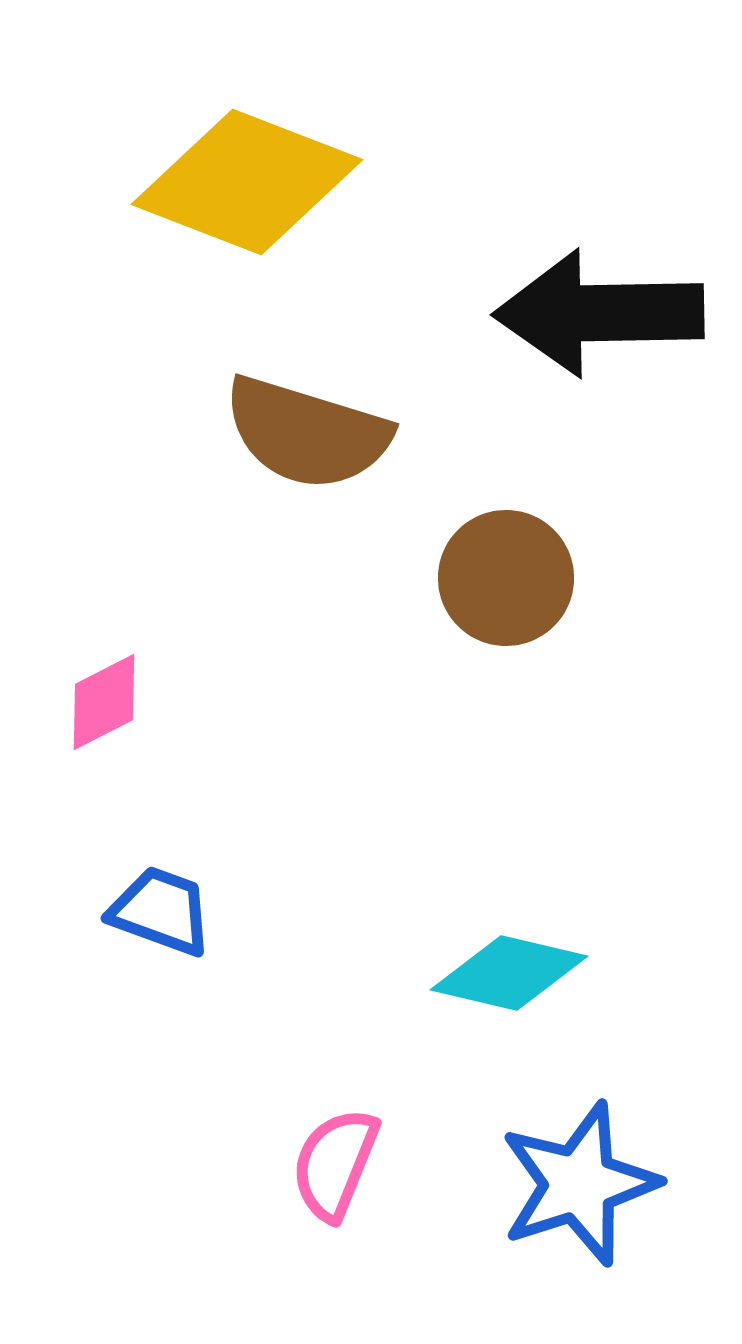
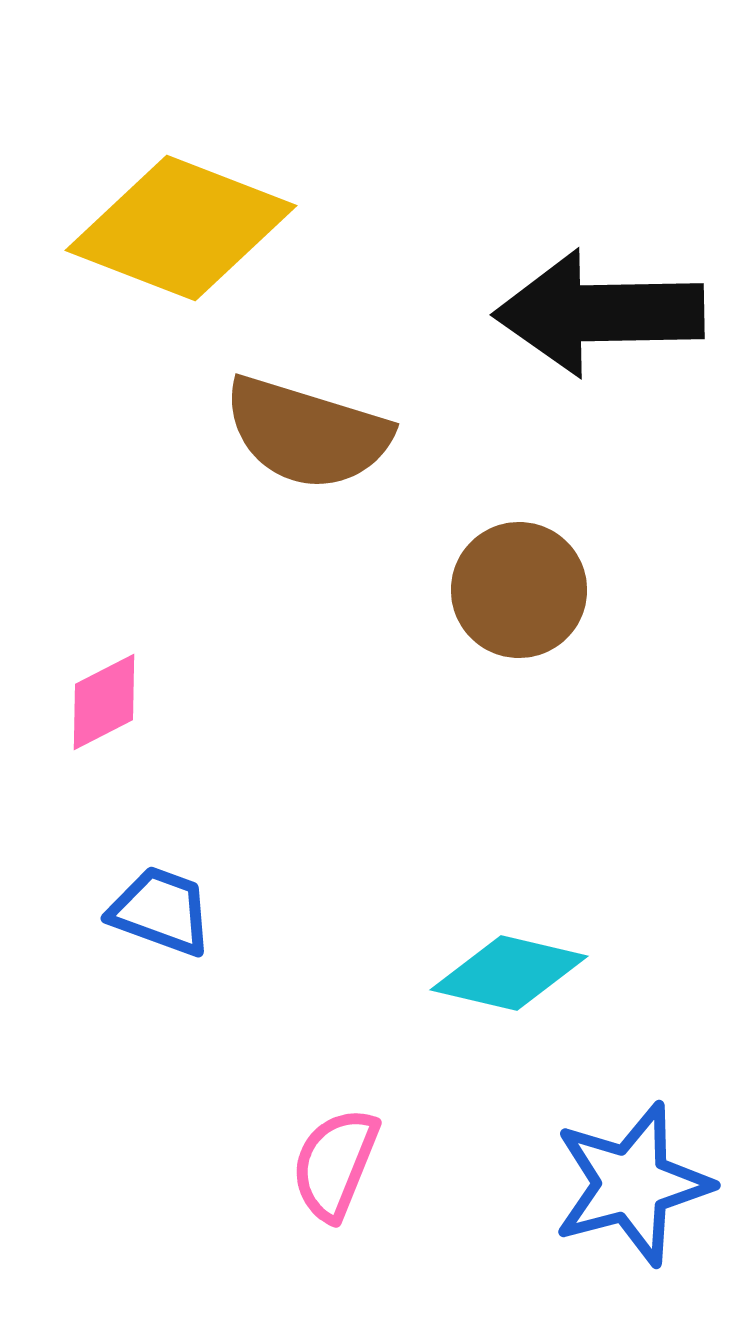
yellow diamond: moved 66 px left, 46 px down
brown circle: moved 13 px right, 12 px down
blue star: moved 53 px right; rotated 3 degrees clockwise
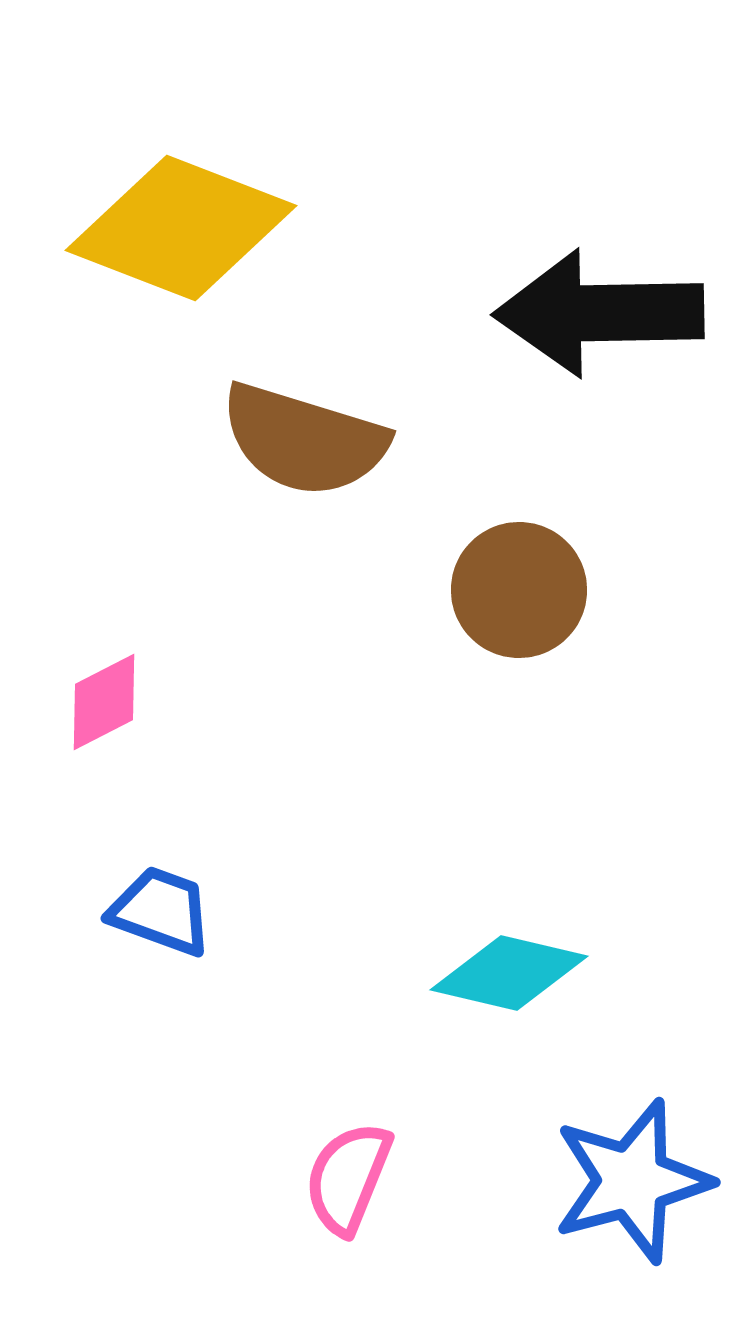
brown semicircle: moved 3 px left, 7 px down
pink semicircle: moved 13 px right, 14 px down
blue star: moved 3 px up
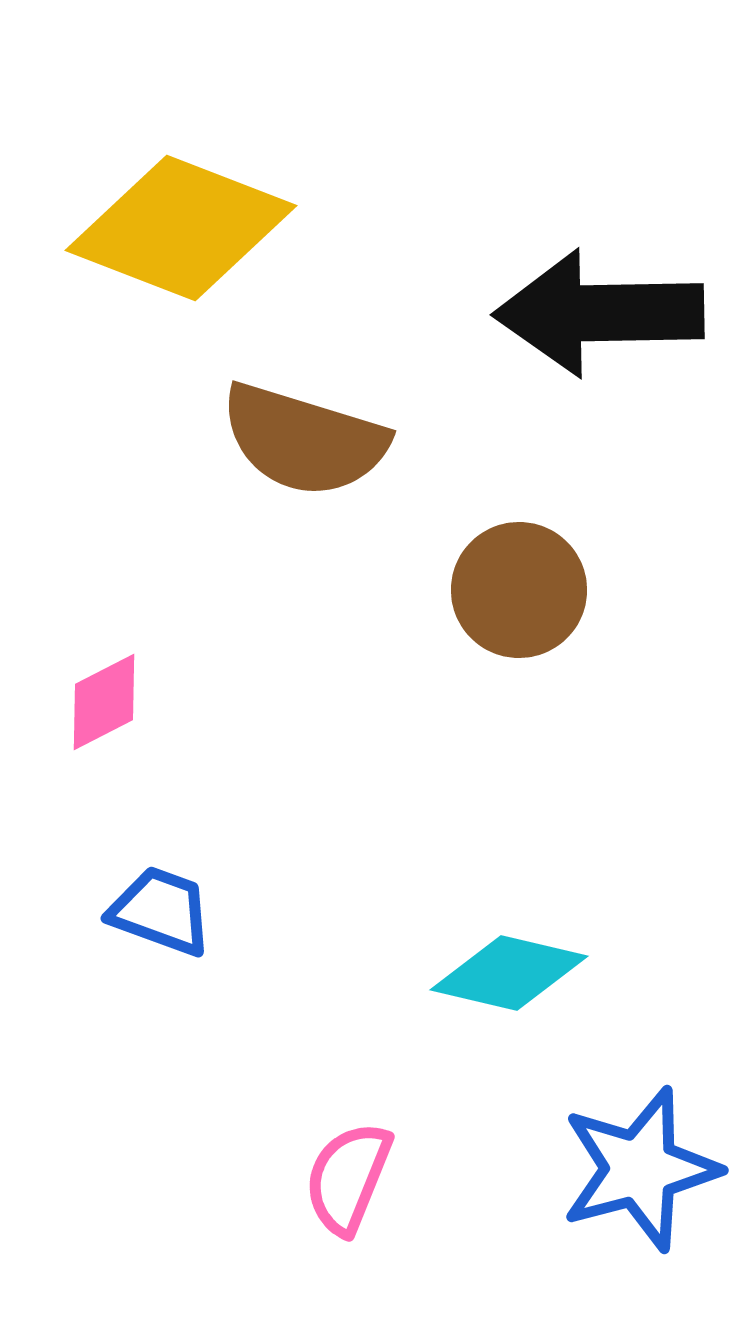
blue star: moved 8 px right, 12 px up
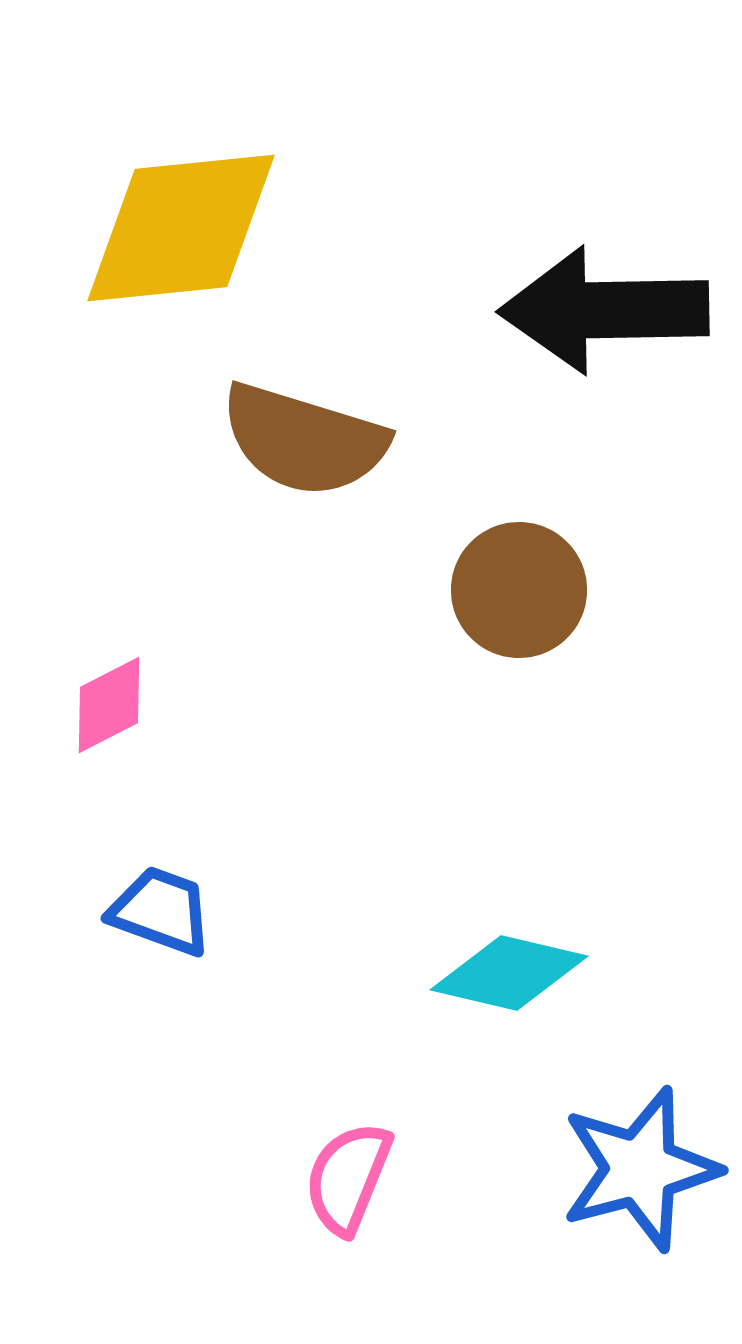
yellow diamond: rotated 27 degrees counterclockwise
black arrow: moved 5 px right, 3 px up
pink diamond: moved 5 px right, 3 px down
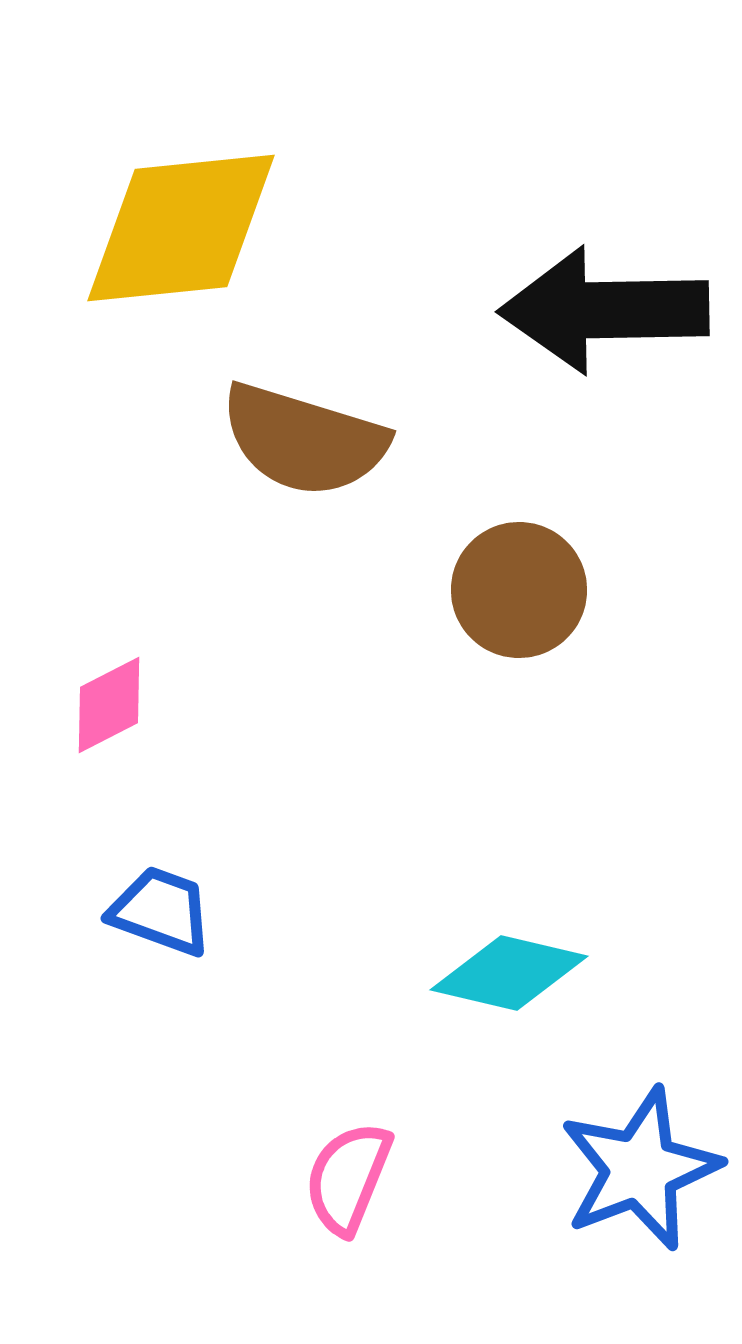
blue star: rotated 6 degrees counterclockwise
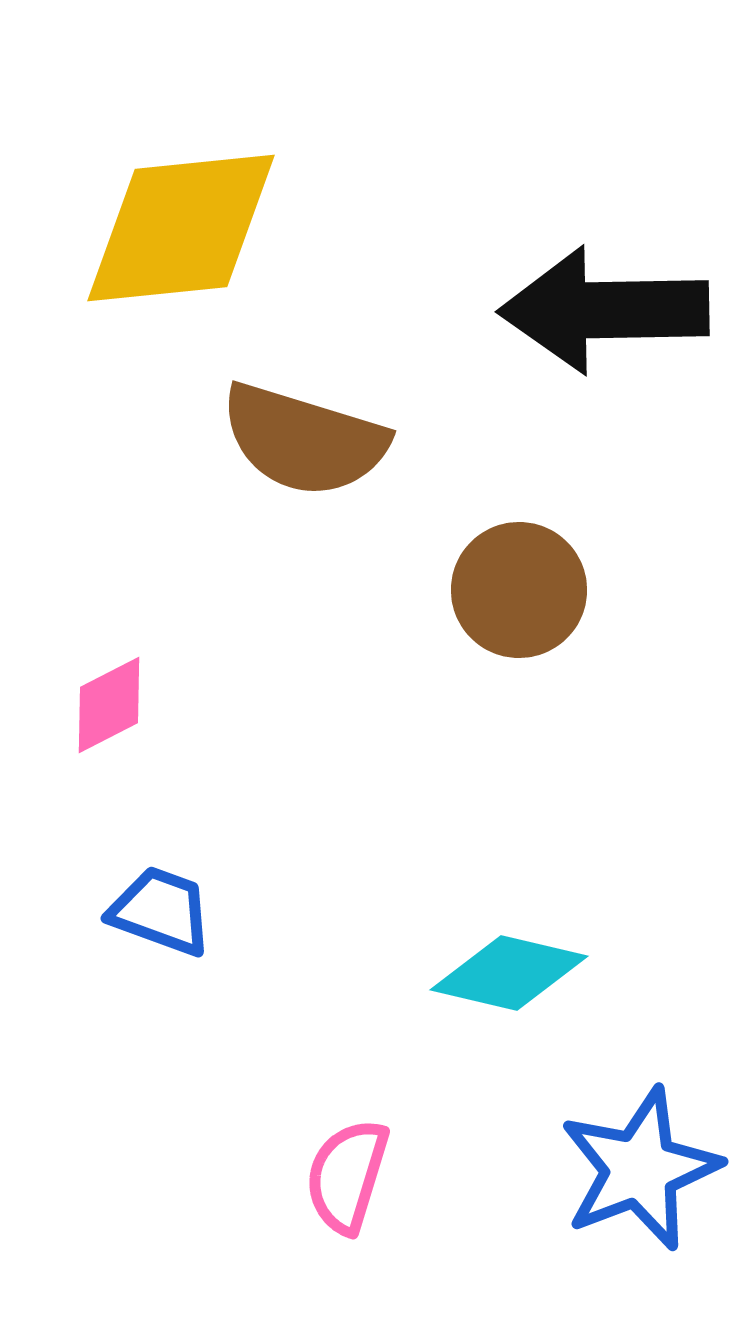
pink semicircle: moved 1 px left, 2 px up; rotated 5 degrees counterclockwise
